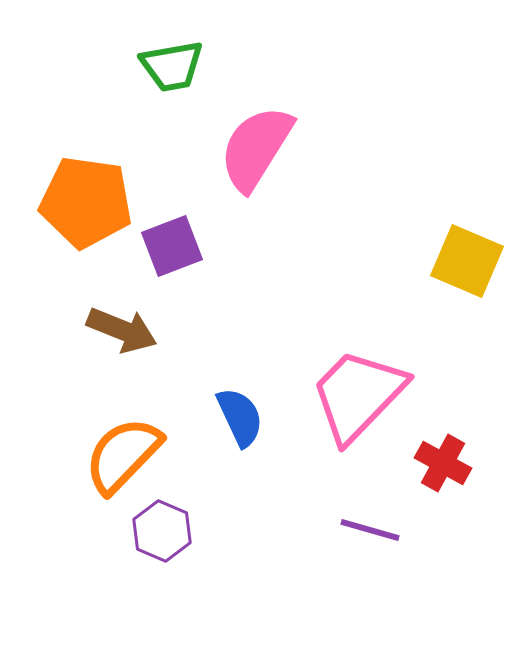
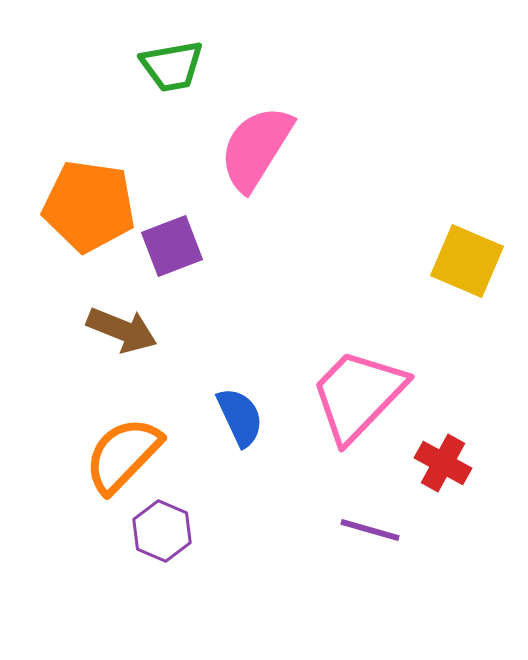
orange pentagon: moved 3 px right, 4 px down
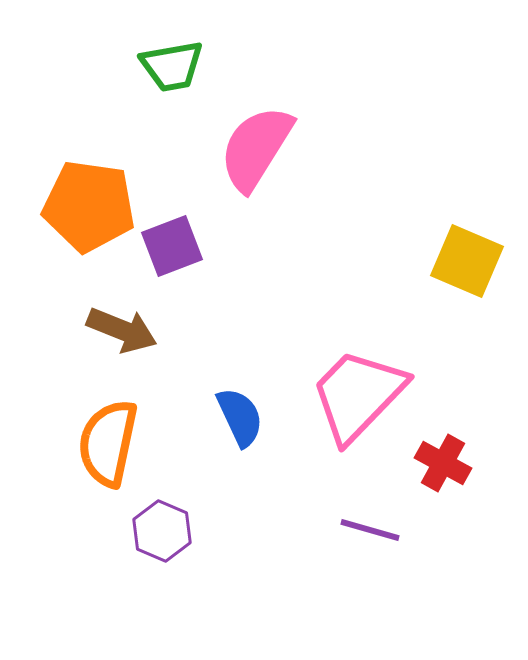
orange semicircle: moved 15 px left, 12 px up; rotated 32 degrees counterclockwise
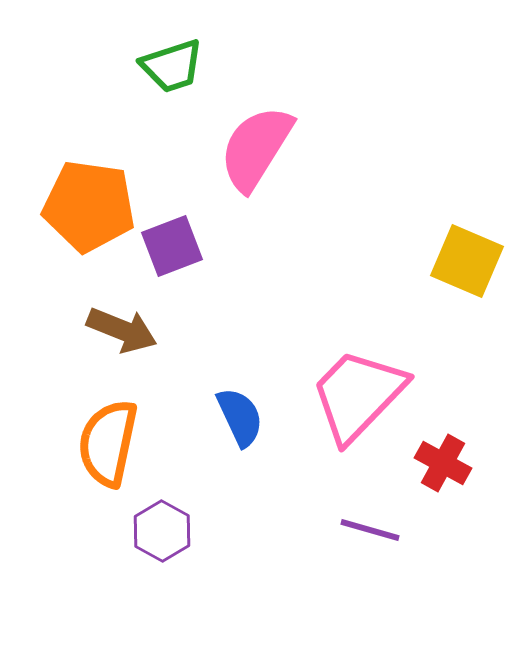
green trapezoid: rotated 8 degrees counterclockwise
purple hexagon: rotated 6 degrees clockwise
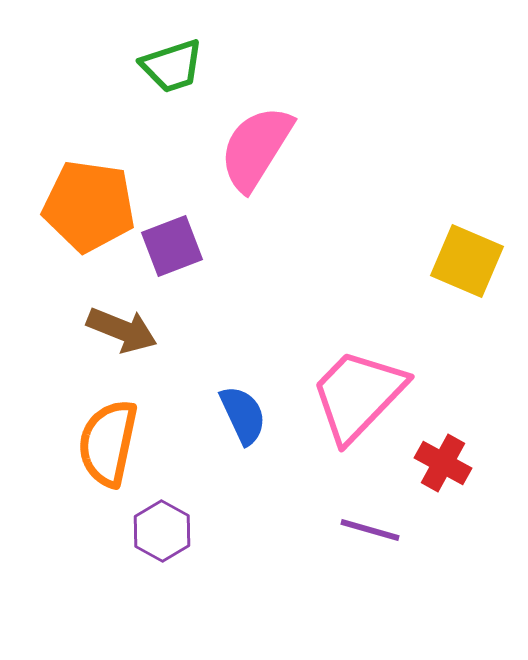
blue semicircle: moved 3 px right, 2 px up
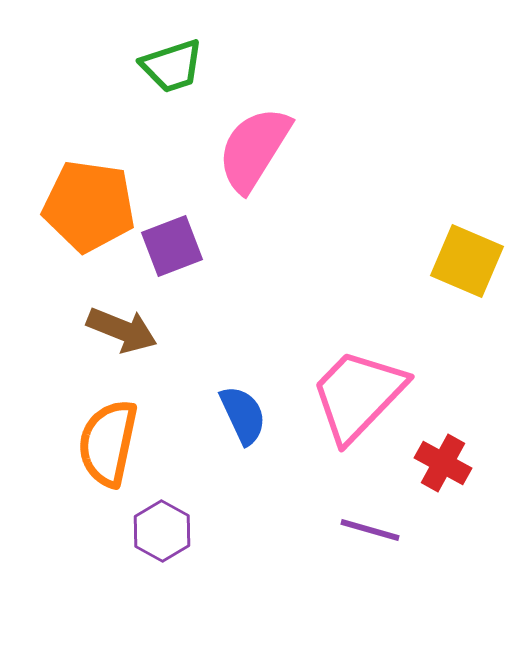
pink semicircle: moved 2 px left, 1 px down
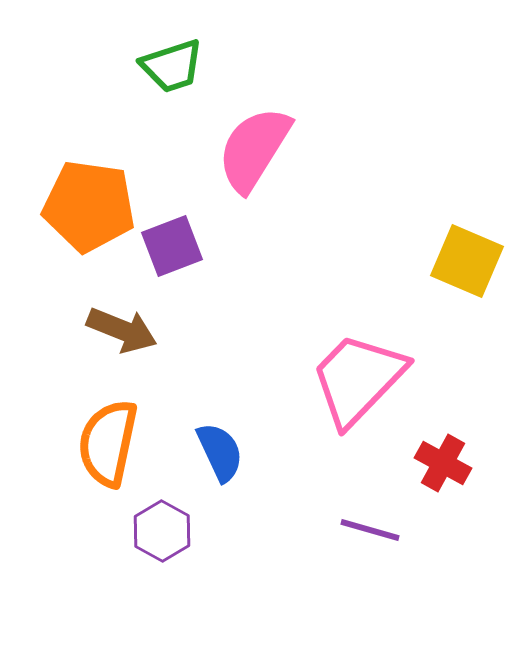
pink trapezoid: moved 16 px up
blue semicircle: moved 23 px left, 37 px down
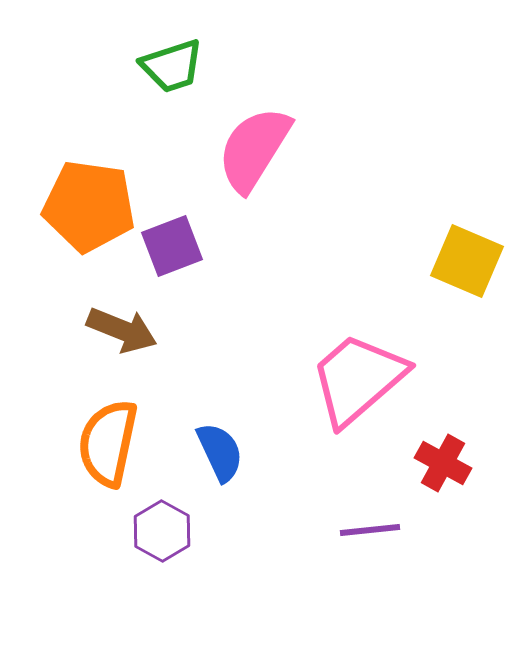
pink trapezoid: rotated 5 degrees clockwise
purple line: rotated 22 degrees counterclockwise
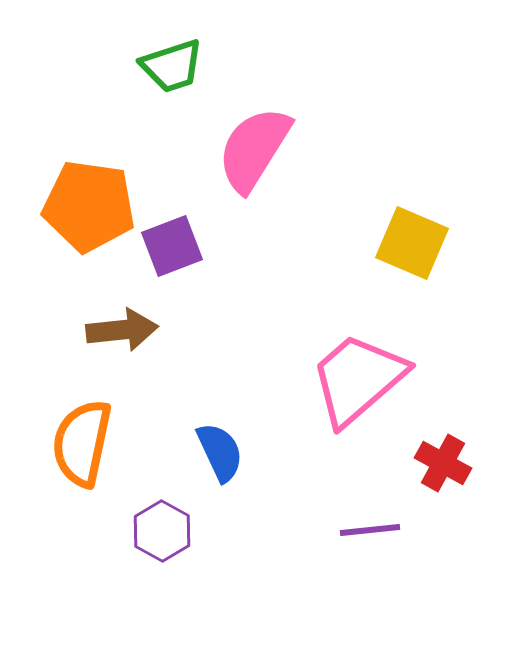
yellow square: moved 55 px left, 18 px up
brown arrow: rotated 28 degrees counterclockwise
orange semicircle: moved 26 px left
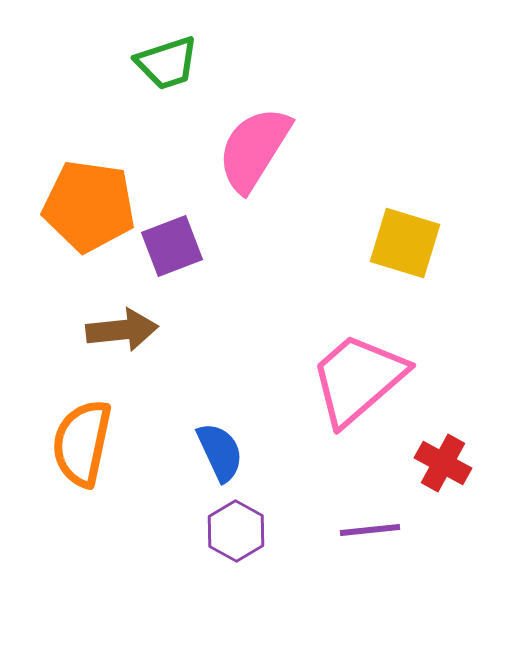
green trapezoid: moved 5 px left, 3 px up
yellow square: moved 7 px left; rotated 6 degrees counterclockwise
purple hexagon: moved 74 px right
